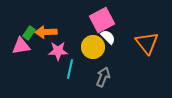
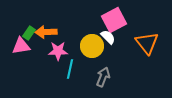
pink square: moved 12 px right
yellow circle: moved 1 px left, 1 px up
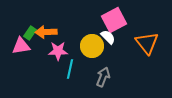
green rectangle: moved 1 px right
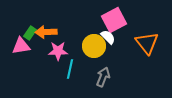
yellow circle: moved 2 px right
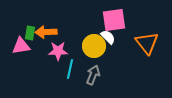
pink square: rotated 20 degrees clockwise
green rectangle: rotated 24 degrees counterclockwise
gray arrow: moved 10 px left, 2 px up
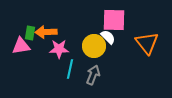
pink square: rotated 10 degrees clockwise
pink star: moved 1 px right, 2 px up
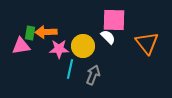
yellow circle: moved 11 px left
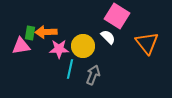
pink square: moved 3 px right, 4 px up; rotated 30 degrees clockwise
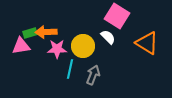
green rectangle: rotated 64 degrees clockwise
orange triangle: rotated 20 degrees counterclockwise
pink star: moved 2 px left
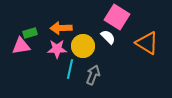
pink square: moved 1 px down
orange arrow: moved 15 px right, 4 px up
